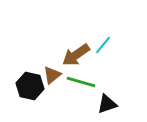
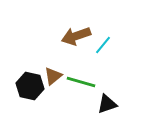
brown arrow: moved 19 px up; rotated 16 degrees clockwise
brown triangle: moved 1 px right, 1 px down
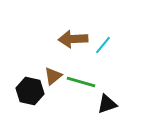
brown arrow: moved 3 px left, 3 px down; rotated 16 degrees clockwise
black hexagon: moved 5 px down
